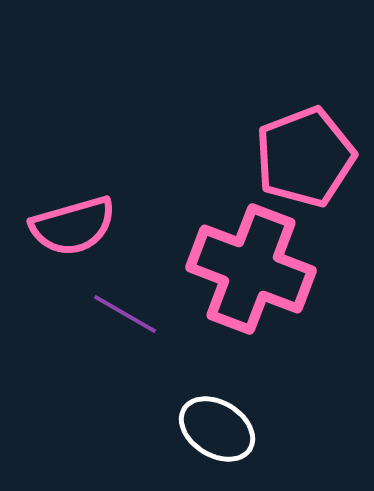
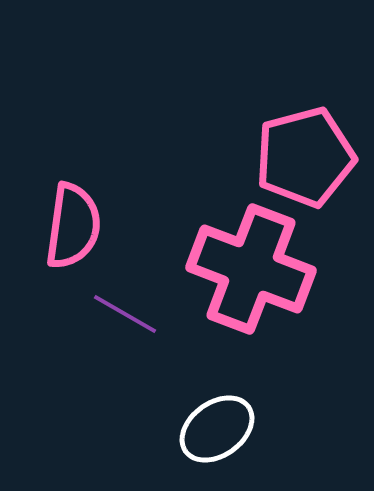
pink pentagon: rotated 6 degrees clockwise
pink semicircle: rotated 66 degrees counterclockwise
white ellipse: rotated 68 degrees counterclockwise
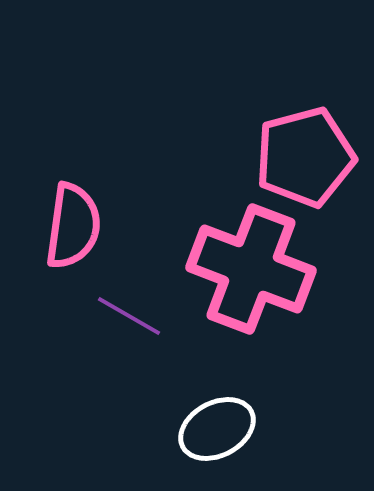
purple line: moved 4 px right, 2 px down
white ellipse: rotated 8 degrees clockwise
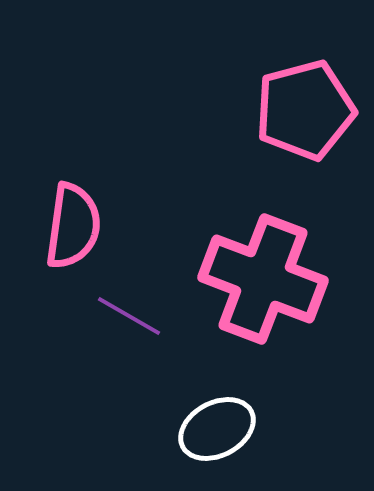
pink pentagon: moved 47 px up
pink cross: moved 12 px right, 10 px down
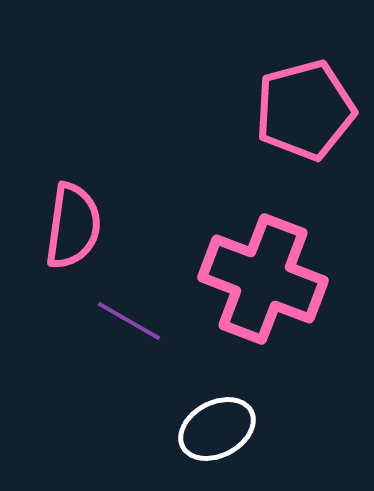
purple line: moved 5 px down
